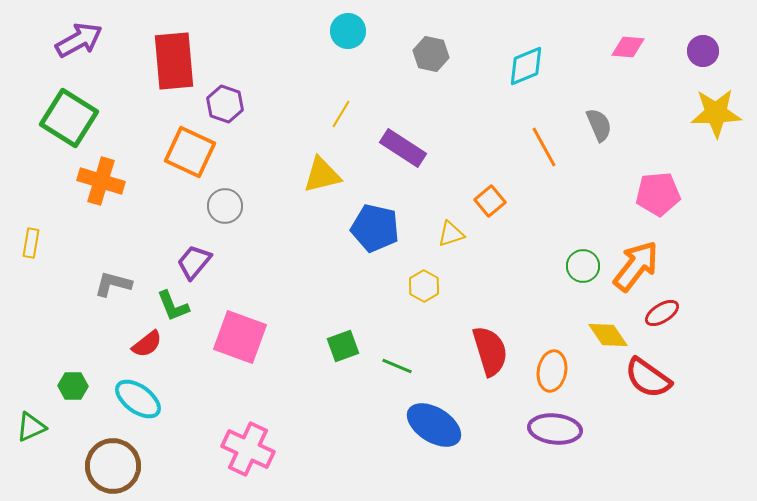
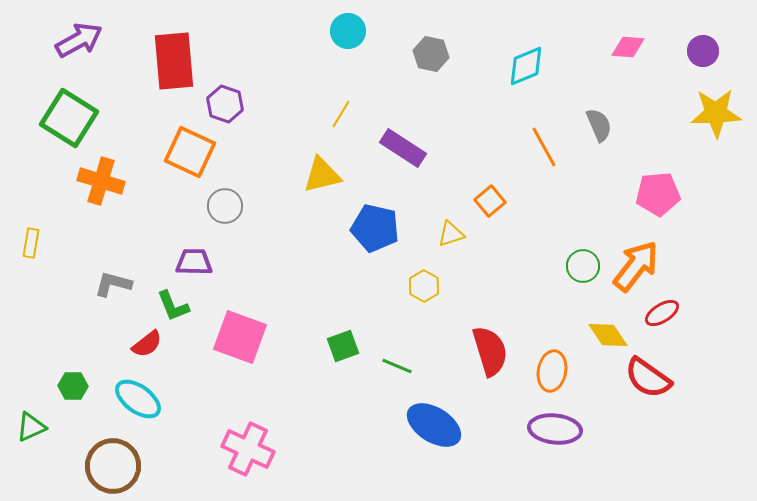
purple trapezoid at (194, 262): rotated 51 degrees clockwise
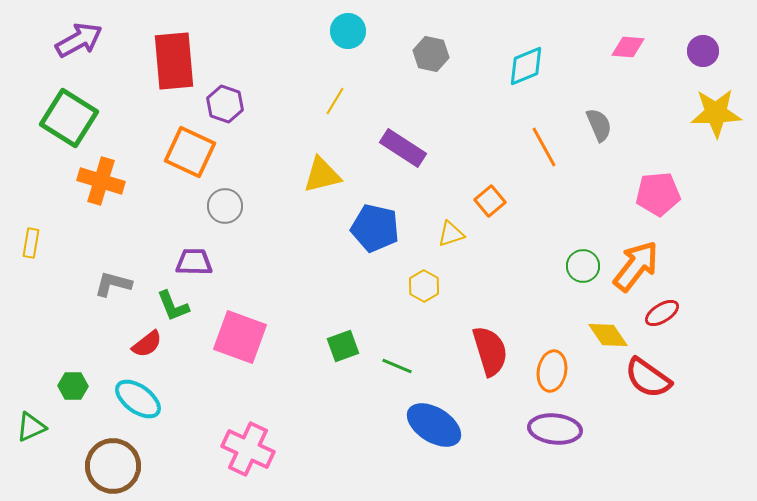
yellow line at (341, 114): moved 6 px left, 13 px up
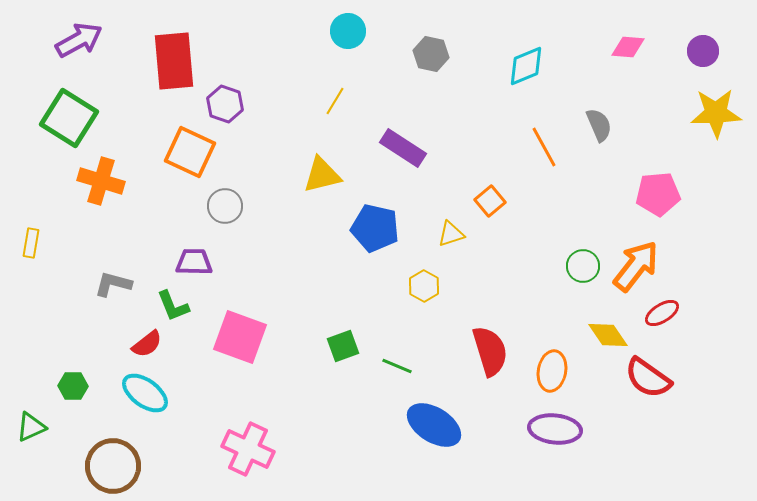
cyan ellipse at (138, 399): moved 7 px right, 6 px up
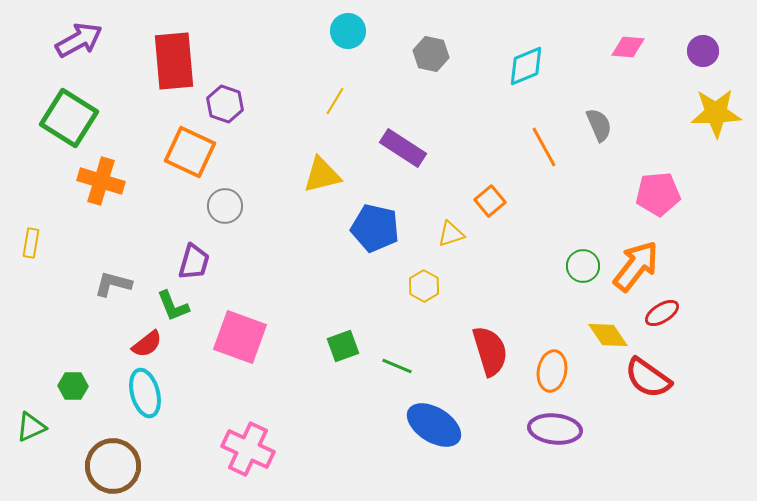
purple trapezoid at (194, 262): rotated 105 degrees clockwise
cyan ellipse at (145, 393): rotated 39 degrees clockwise
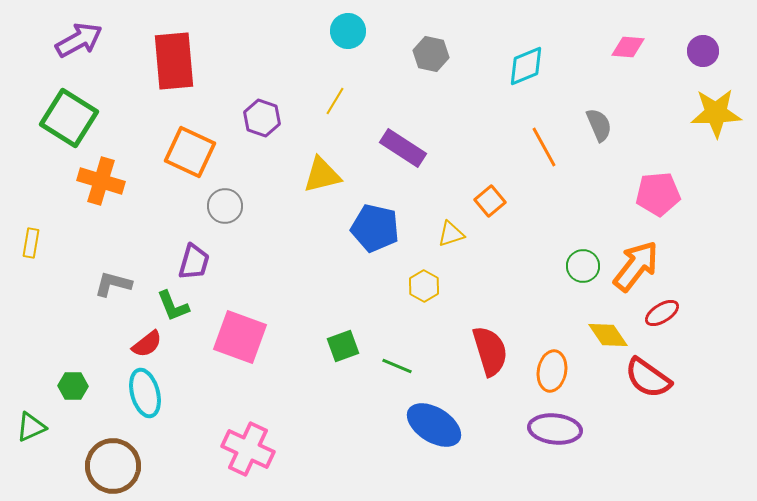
purple hexagon at (225, 104): moved 37 px right, 14 px down
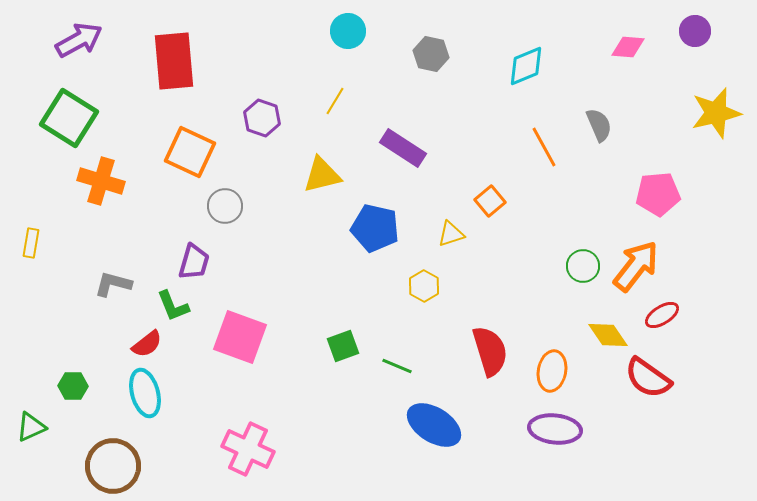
purple circle at (703, 51): moved 8 px left, 20 px up
yellow star at (716, 113): rotated 12 degrees counterclockwise
red ellipse at (662, 313): moved 2 px down
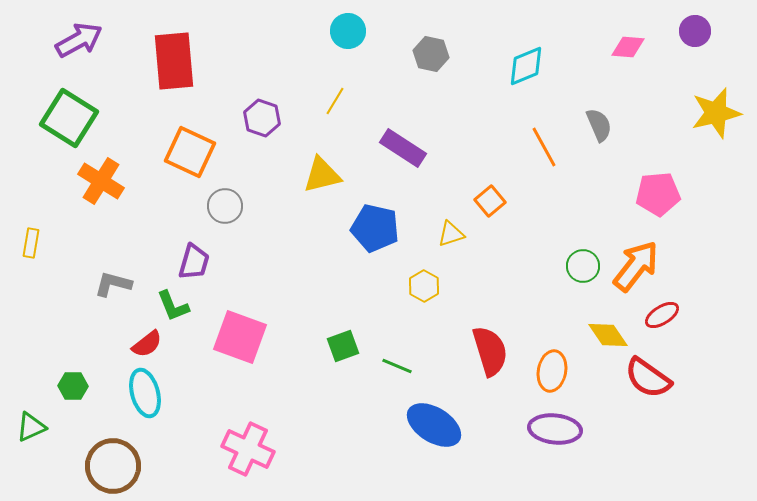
orange cross at (101, 181): rotated 15 degrees clockwise
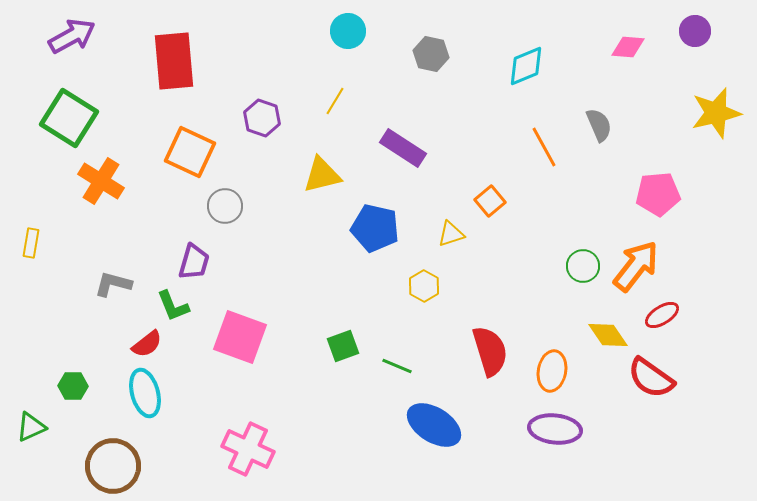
purple arrow at (79, 40): moved 7 px left, 4 px up
red semicircle at (648, 378): moved 3 px right
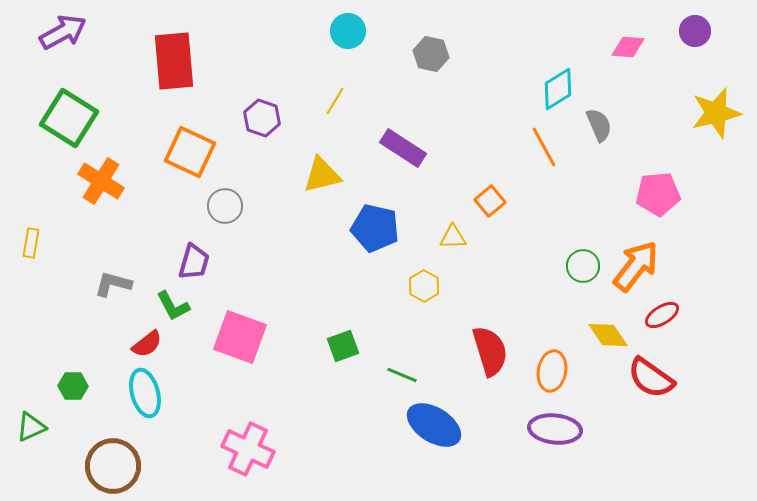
purple arrow at (72, 36): moved 9 px left, 4 px up
cyan diamond at (526, 66): moved 32 px right, 23 px down; rotated 9 degrees counterclockwise
yellow triangle at (451, 234): moved 2 px right, 3 px down; rotated 16 degrees clockwise
green L-shape at (173, 306): rotated 6 degrees counterclockwise
green line at (397, 366): moved 5 px right, 9 px down
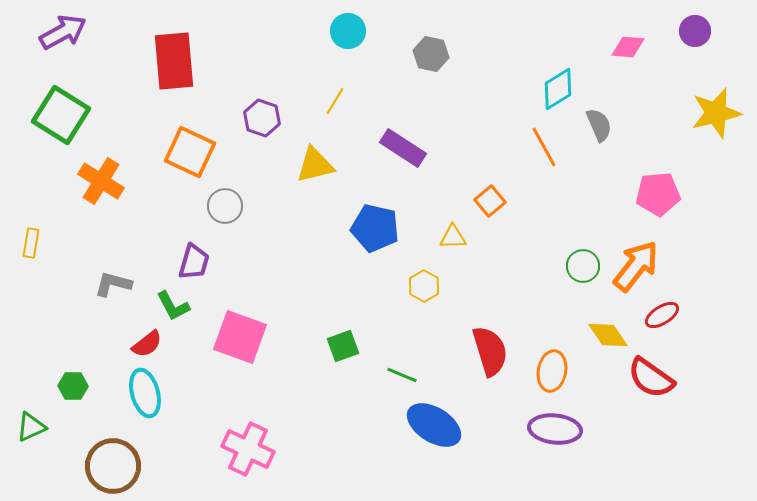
green square at (69, 118): moved 8 px left, 3 px up
yellow triangle at (322, 175): moved 7 px left, 10 px up
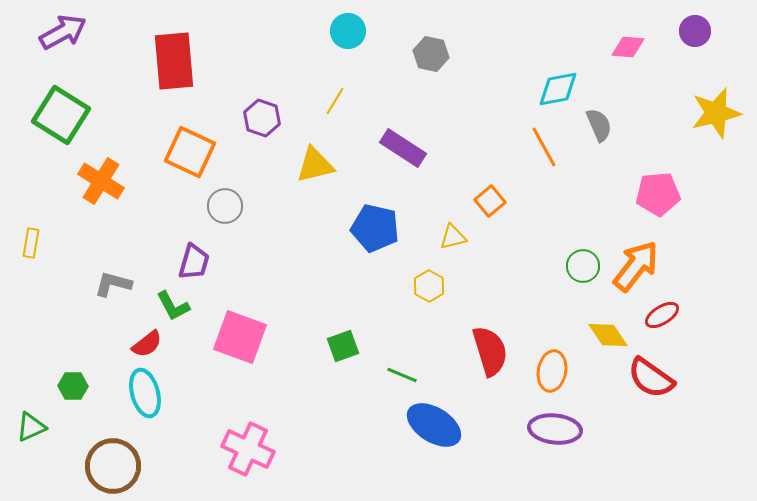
cyan diamond at (558, 89): rotated 21 degrees clockwise
yellow triangle at (453, 237): rotated 12 degrees counterclockwise
yellow hexagon at (424, 286): moved 5 px right
